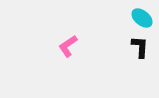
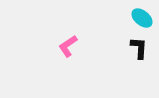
black L-shape: moved 1 px left, 1 px down
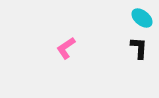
pink L-shape: moved 2 px left, 2 px down
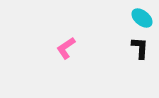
black L-shape: moved 1 px right
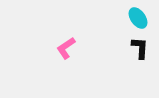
cyan ellipse: moved 4 px left; rotated 15 degrees clockwise
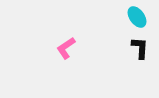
cyan ellipse: moved 1 px left, 1 px up
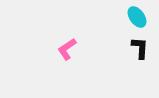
pink L-shape: moved 1 px right, 1 px down
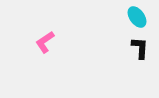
pink L-shape: moved 22 px left, 7 px up
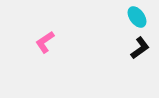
black L-shape: rotated 50 degrees clockwise
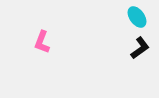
pink L-shape: moved 3 px left; rotated 35 degrees counterclockwise
